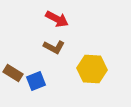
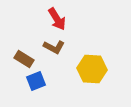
red arrow: rotated 30 degrees clockwise
brown rectangle: moved 11 px right, 14 px up
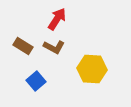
red arrow: rotated 115 degrees counterclockwise
brown rectangle: moved 1 px left, 13 px up
blue square: rotated 18 degrees counterclockwise
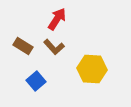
brown L-shape: rotated 20 degrees clockwise
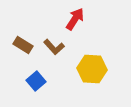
red arrow: moved 18 px right
brown rectangle: moved 1 px up
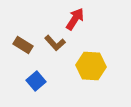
brown L-shape: moved 1 px right, 4 px up
yellow hexagon: moved 1 px left, 3 px up
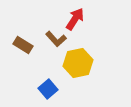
brown L-shape: moved 1 px right, 4 px up
yellow hexagon: moved 13 px left, 3 px up; rotated 16 degrees counterclockwise
blue square: moved 12 px right, 8 px down
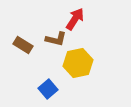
brown L-shape: rotated 35 degrees counterclockwise
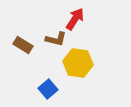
yellow hexagon: rotated 20 degrees clockwise
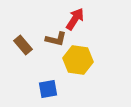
brown rectangle: rotated 18 degrees clockwise
yellow hexagon: moved 3 px up
blue square: rotated 30 degrees clockwise
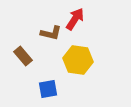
brown L-shape: moved 5 px left, 6 px up
brown rectangle: moved 11 px down
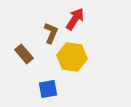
brown L-shape: rotated 80 degrees counterclockwise
brown rectangle: moved 1 px right, 2 px up
yellow hexagon: moved 6 px left, 3 px up
